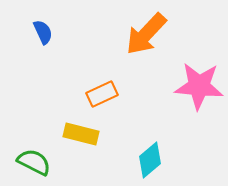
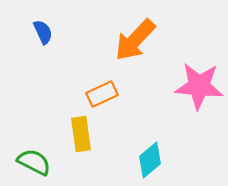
orange arrow: moved 11 px left, 6 px down
yellow rectangle: rotated 68 degrees clockwise
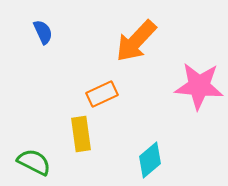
orange arrow: moved 1 px right, 1 px down
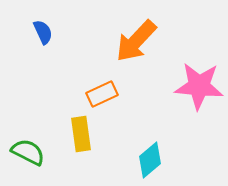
green semicircle: moved 6 px left, 10 px up
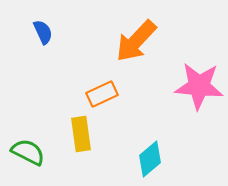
cyan diamond: moved 1 px up
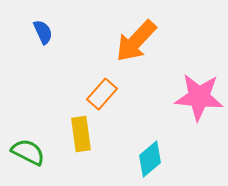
pink star: moved 11 px down
orange rectangle: rotated 24 degrees counterclockwise
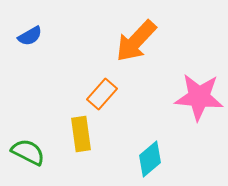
blue semicircle: moved 13 px left, 4 px down; rotated 85 degrees clockwise
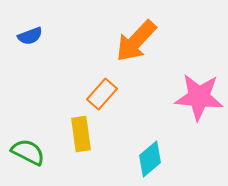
blue semicircle: rotated 10 degrees clockwise
